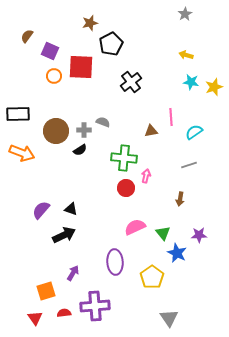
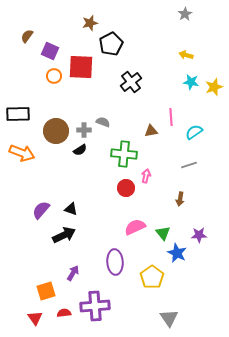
green cross: moved 4 px up
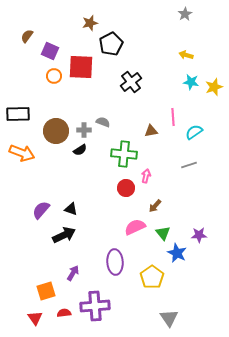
pink line: moved 2 px right
brown arrow: moved 25 px left, 7 px down; rotated 32 degrees clockwise
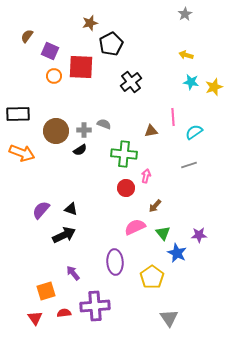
gray semicircle: moved 1 px right, 2 px down
purple arrow: rotated 70 degrees counterclockwise
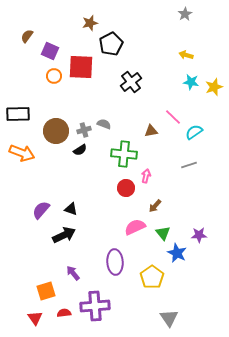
pink line: rotated 42 degrees counterclockwise
gray cross: rotated 16 degrees counterclockwise
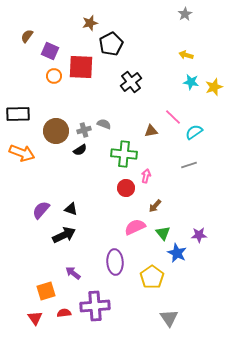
purple arrow: rotated 14 degrees counterclockwise
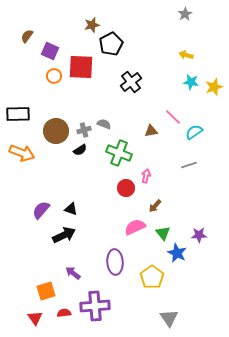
brown star: moved 2 px right, 2 px down
green cross: moved 5 px left, 1 px up; rotated 15 degrees clockwise
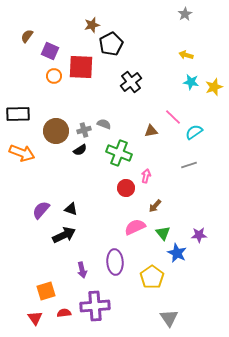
purple arrow: moved 9 px right, 3 px up; rotated 140 degrees counterclockwise
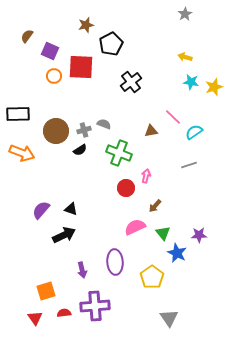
brown star: moved 6 px left
yellow arrow: moved 1 px left, 2 px down
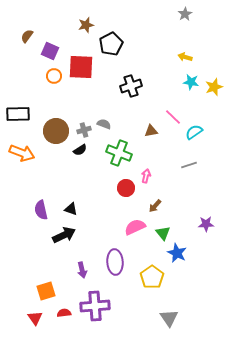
black cross: moved 4 px down; rotated 20 degrees clockwise
purple semicircle: rotated 54 degrees counterclockwise
purple star: moved 7 px right, 11 px up
